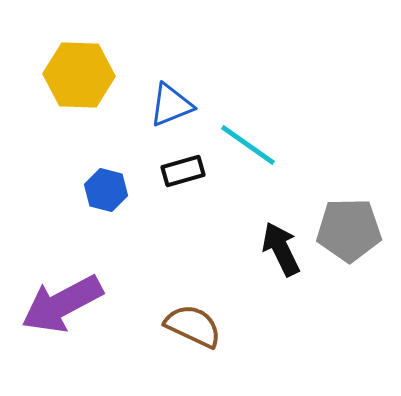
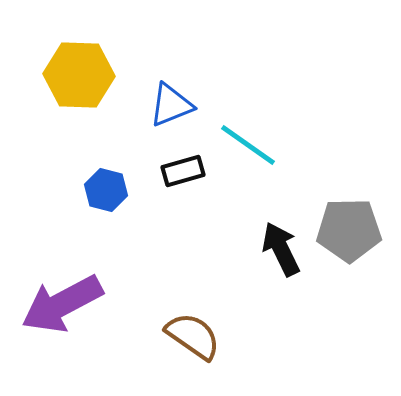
brown semicircle: moved 10 px down; rotated 10 degrees clockwise
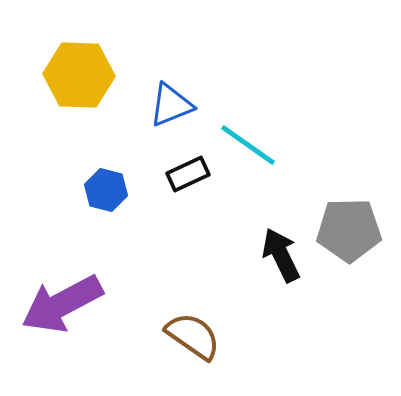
black rectangle: moved 5 px right, 3 px down; rotated 9 degrees counterclockwise
black arrow: moved 6 px down
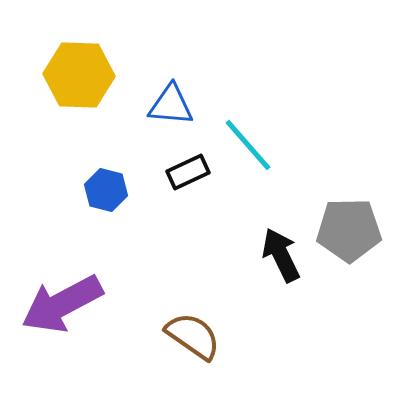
blue triangle: rotated 27 degrees clockwise
cyan line: rotated 14 degrees clockwise
black rectangle: moved 2 px up
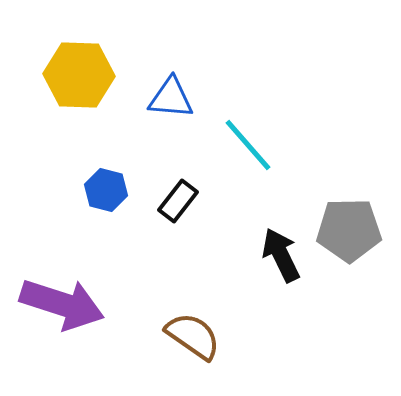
blue triangle: moved 7 px up
black rectangle: moved 10 px left, 29 px down; rotated 27 degrees counterclockwise
purple arrow: rotated 134 degrees counterclockwise
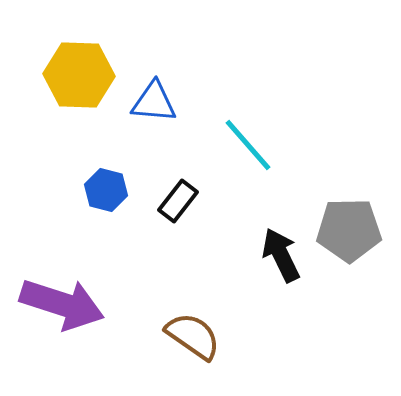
blue triangle: moved 17 px left, 4 px down
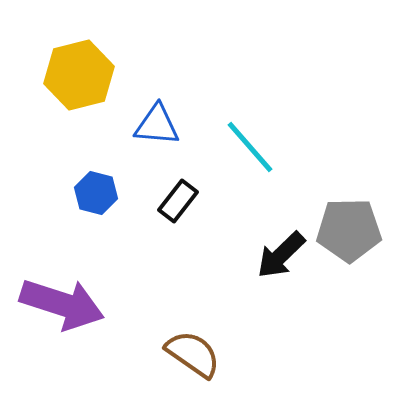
yellow hexagon: rotated 16 degrees counterclockwise
blue triangle: moved 3 px right, 23 px down
cyan line: moved 2 px right, 2 px down
blue hexagon: moved 10 px left, 3 px down
black arrow: rotated 108 degrees counterclockwise
brown semicircle: moved 18 px down
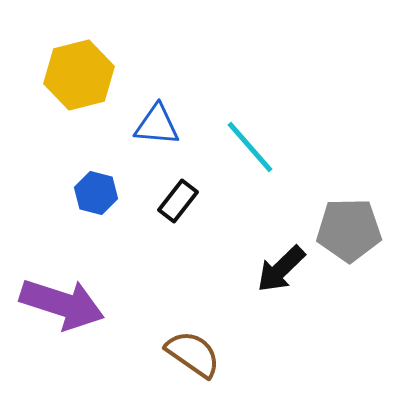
black arrow: moved 14 px down
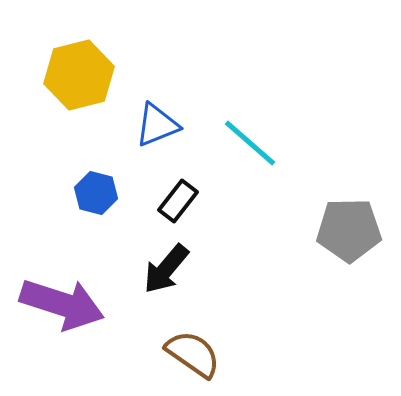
blue triangle: rotated 27 degrees counterclockwise
cyan line: moved 4 px up; rotated 8 degrees counterclockwise
black arrow: moved 115 px left; rotated 6 degrees counterclockwise
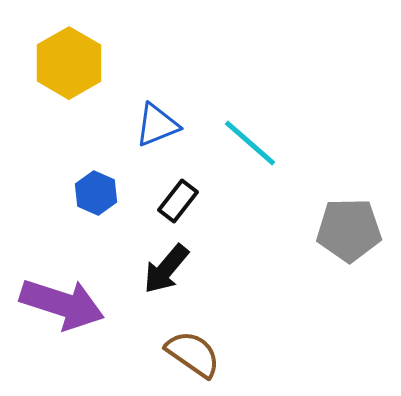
yellow hexagon: moved 10 px left, 12 px up; rotated 16 degrees counterclockwise
blue hexagon: rotated 9 degrees clockwise
